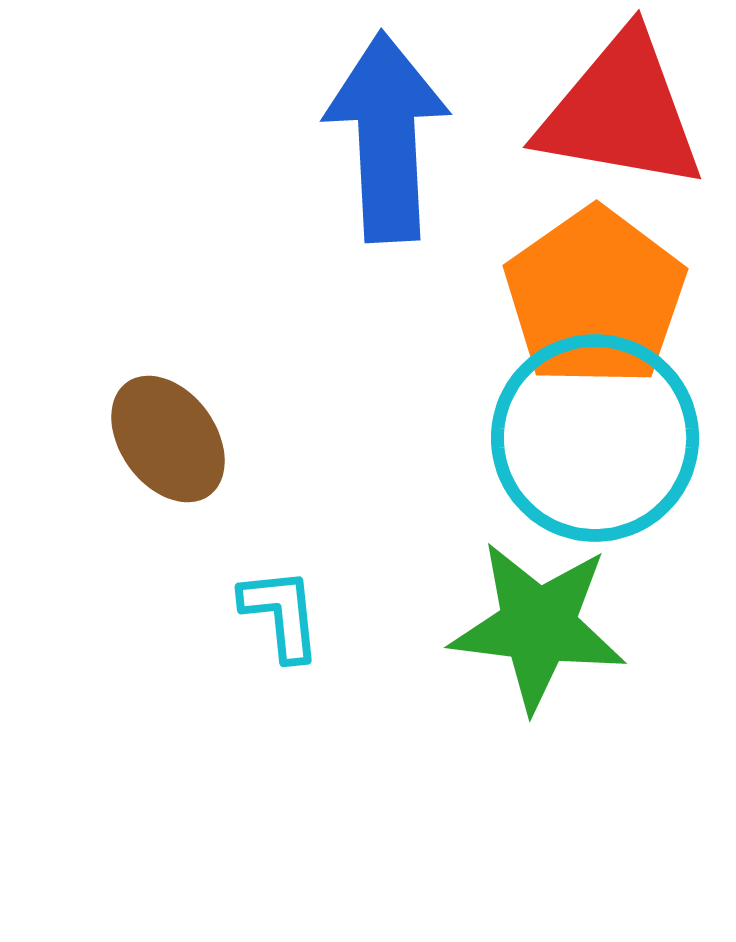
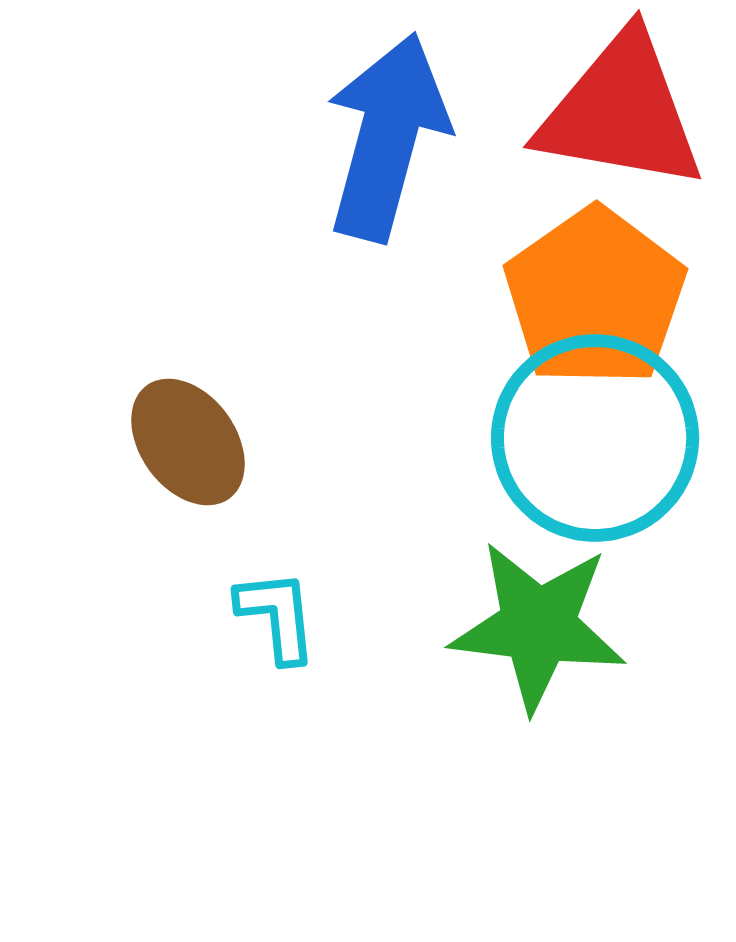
blue arrow: rotated 18 degrees clockwise
brown ellipse: moved 20 px right, 3 px down
cyan L-shape: moved 4 px left, 2 px down
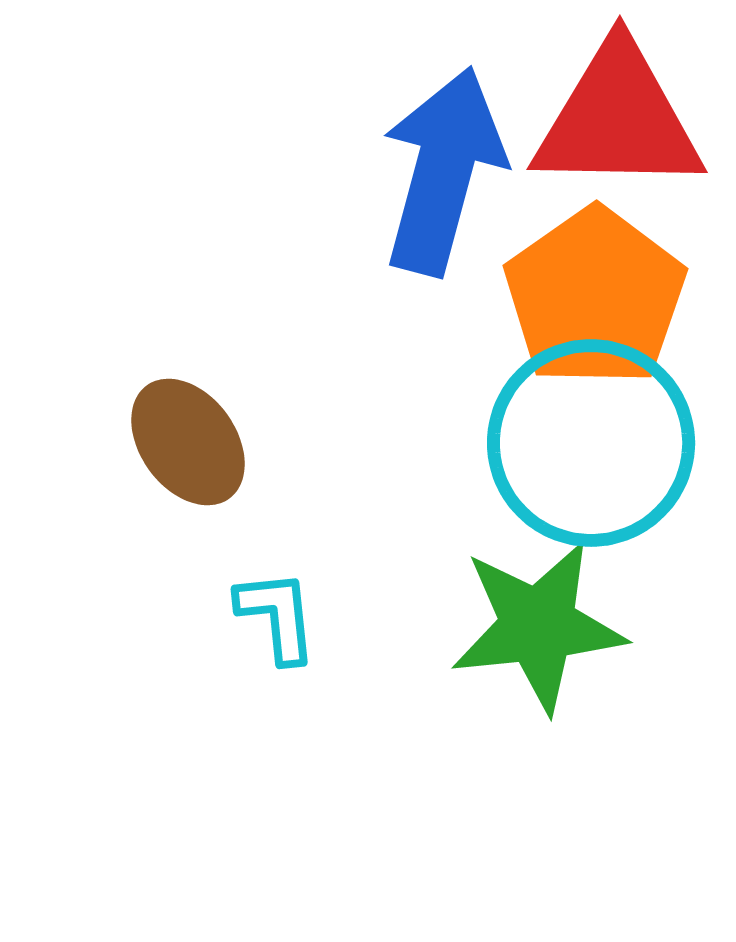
red triangle: moved 3 px left, 7 px down; rotated 9 degrees counterclockwise
blue arrow: moved 56 px right, 34 px down
cyan circle: moved 4 px left, 5 px down
green star: rotated 13 degrees counterclockwise
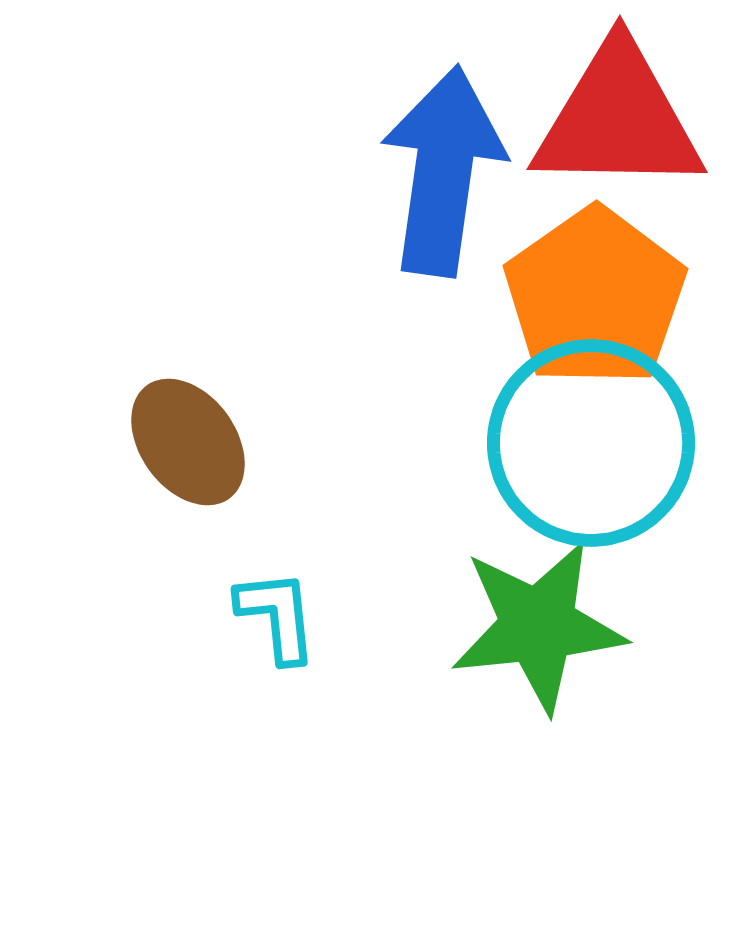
blue arrow: rotated 7 degrees counterclockwise
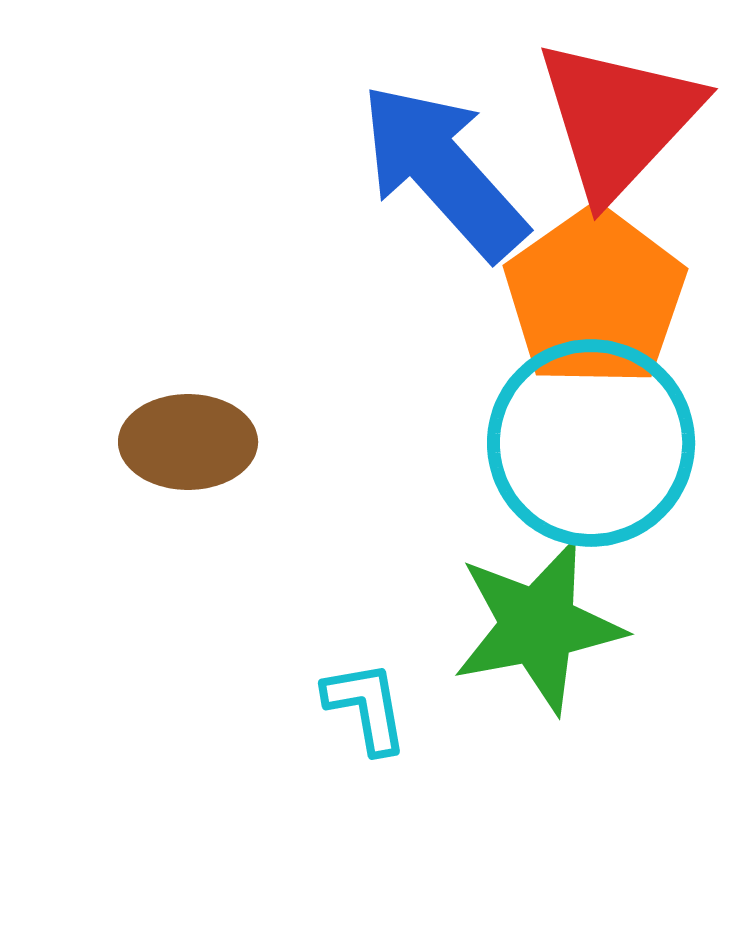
red triangle: rotated 48 degrees counterclockwise
blue arrow: rotated 50 degrees counterclockwise
brown ellipse: rotated 54 degrees counterclockwise
cyan L-shape: moved 89 px right, 91 px down; rotated 4 degrees counterclockwise
green star: rotated 5 degrees counterclockwise
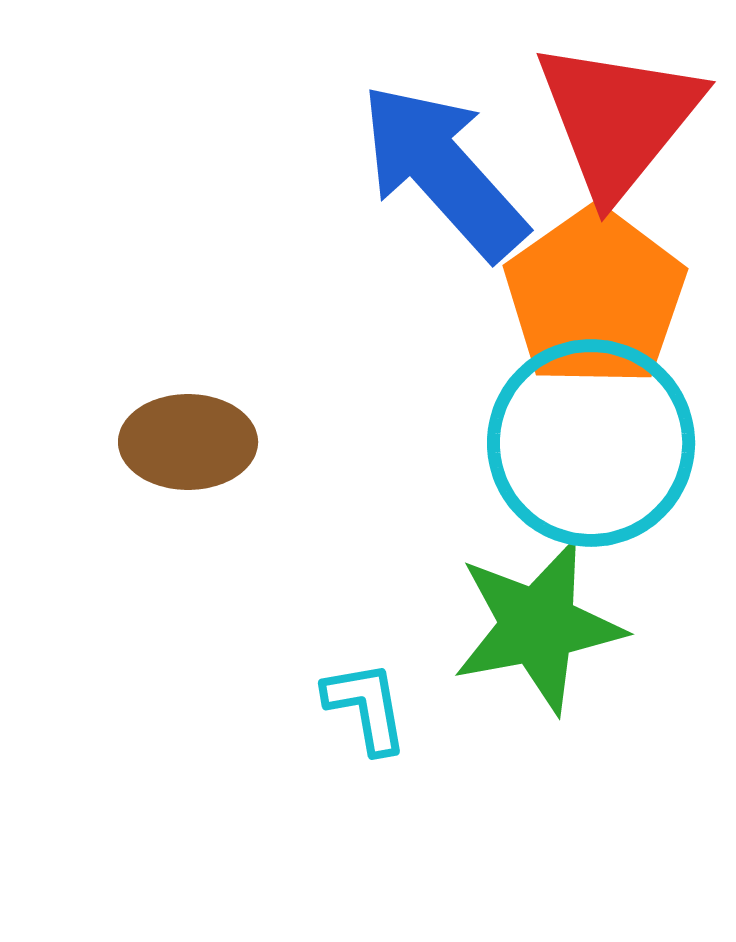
red triangle: rotated 4 degrees counterclockwise
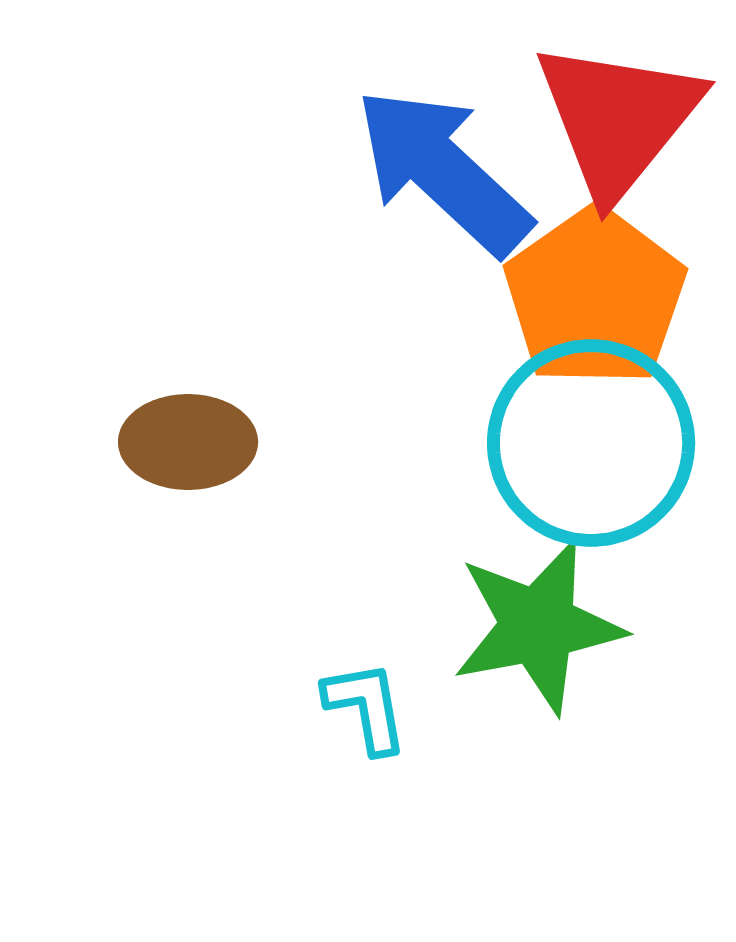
blue arrow: rotated 5 degrees counterclockwise
